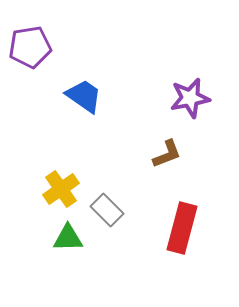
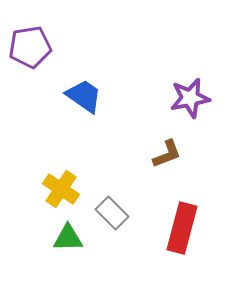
yellow cross: rotated 21 degrees counterclockwise
gray rectangle: moved 5 px right, 3 px down
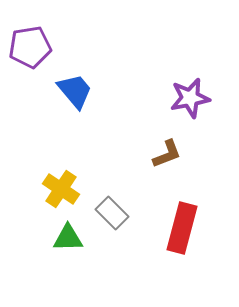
blue trapezoid: moved 9 px left, 5 px up; rotated 15 degrees clockwise
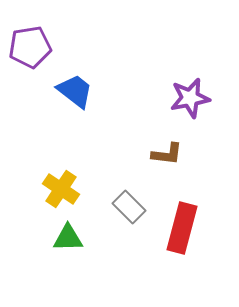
blue trapezoid: rotated 12 degrees counterclockwise
brown L-shape: rotated 28 degrees clockwise
gray rectangle: moved 17 px right, 6 px up
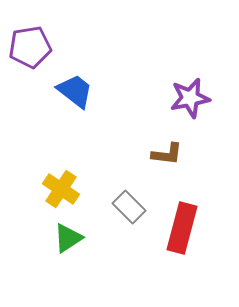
green triangle: rotated 32 degrees counterclockwise
